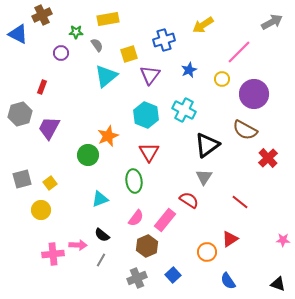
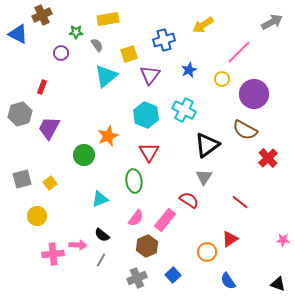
green circle at (88, 155): moved 4 px left
yellow circle at (41, 210): moved 4 px left, 6 px down
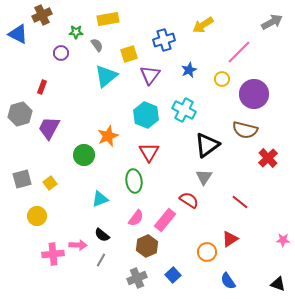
brown semicircle at (245, 130): rotated 15 degrees counterclockwise
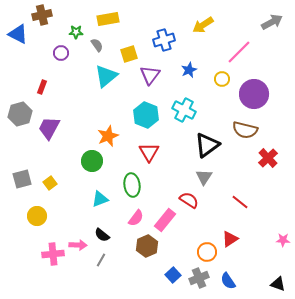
brown cross at (42, 15): rotated 12 degrees clockwise
green circle at (84, 155): moved 8 px right, 6 px down
green ellipse at (134, 181): moved 2 px left, 4 px down
gray cross at (137, 278): moved 62 px right
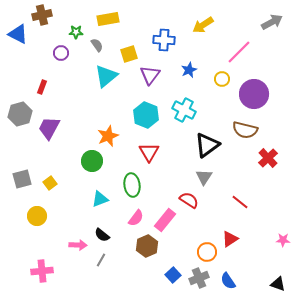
blue cross at (164, 40): rotated 20 degrees clockwise
pink cross at (53, 254): moved 11 px left, 17 px down
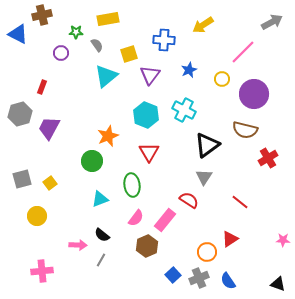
pink line at (239, 52): moved 4 px right
red cross at (268, 158): rotated 12 degrees clockwise
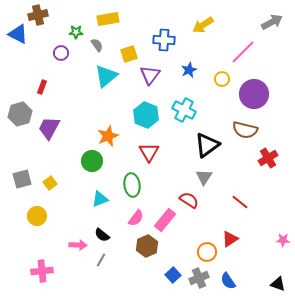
brown cross at (42, 15): moved 4 px left
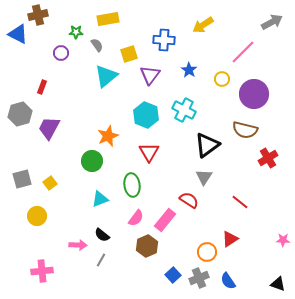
blue star at (189, 70): rotated 14 degrees counterclockwise
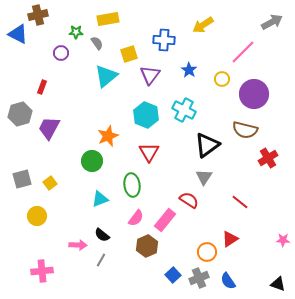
gray semicircle at (97, 45): moved 2 px up
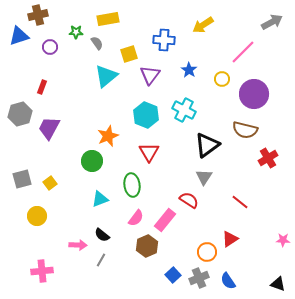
blue triangle at (18, 34): moved 1 px right, 2 px down; rotated 45 degrees counterclockwise
purple circle at (61, 53): moved 11 px left, 6 px up
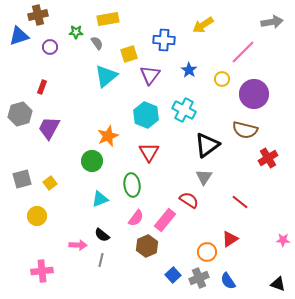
gray arrow at (272, 22): rotated 20 degrees clockwise
gray line at (101, 260): rotated 16 degrees counterclockwise
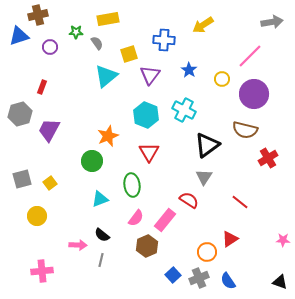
pink line at (243, 52): moved 7 px right, 4 px down
purple trapezoid at (49, 128): moved 2 px down
black triangle at (278, 284): moved 2 px right, 2 px up
